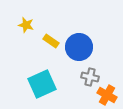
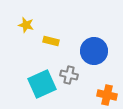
yellow rectangle: rotated 21 degrees counterclockwise
blue circle: moved 15 px right, 4 px down
gray cross: moved 21 px left, 2 px up
orange cross: rotated 18 degrees counterclockwise
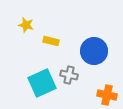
cyan square: moved 1 px up
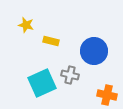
gray cross: moved 1 px right
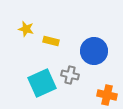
yellow star: moved 4 px down
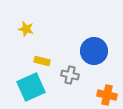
yellow rectangle: moved 9 px left, 20 px down
cyan square: moved 11 px left, 4 px down
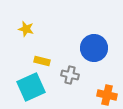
blue circle: moved 3 px up
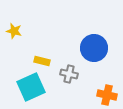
yellow star: moved 12 px left, 2 px down
gray cross: moved 1 px left, 1 px up
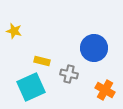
orange cross: moved 2 px left, 5 px up; rotated 18 degrees clockwise
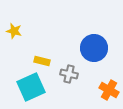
orange cross: moved 4 px right
